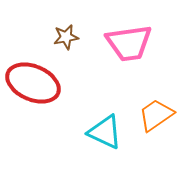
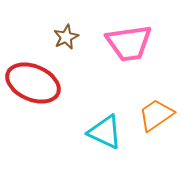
brown star: rotated 15 degrees counterclockwise
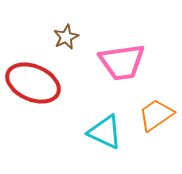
pink trapezoid: moved 7 px left, 19 px down
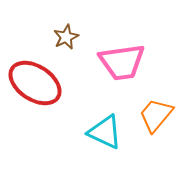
red ellipse: moved 2 px right; rotated 10 degrees clockwise
orange trapezoid: rotated 15 degrees counterclockwise
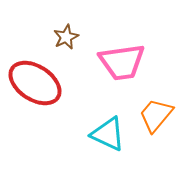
cyan triangle: moved 3 px right, 2 px down
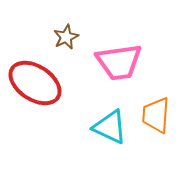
pink trapezoid: moved 3 px left
orange trapezoid: rotated 36 degrees counterclockwise
cyan triangle: moved 2 px right, 7 px up
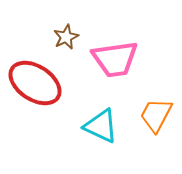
pink trapezoid: moved 4 px left, 3 px up
orange trapezoid: rotated 24 degrees clockwise
cyan triangle: moved 9 px left, 1 px up
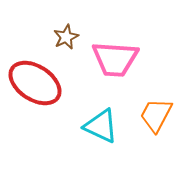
pink trapezoid: rotated 12 degrees clockwise
